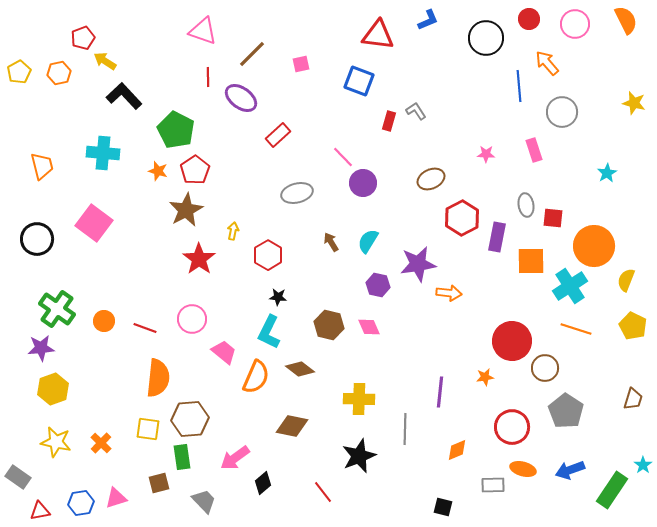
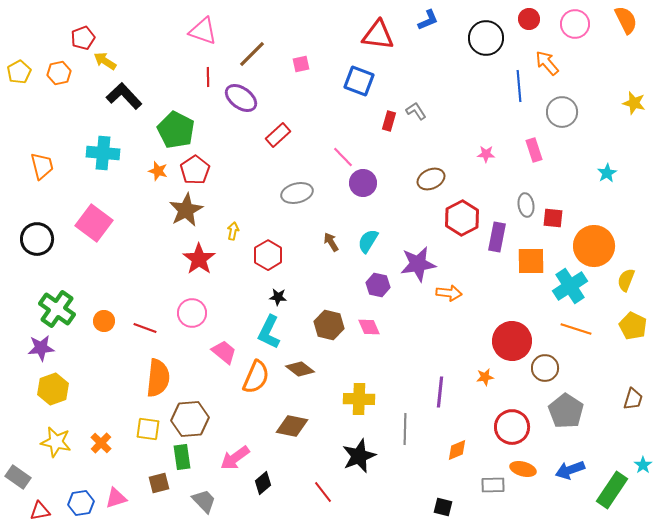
pink circle at (192, 319): moved 6 px up
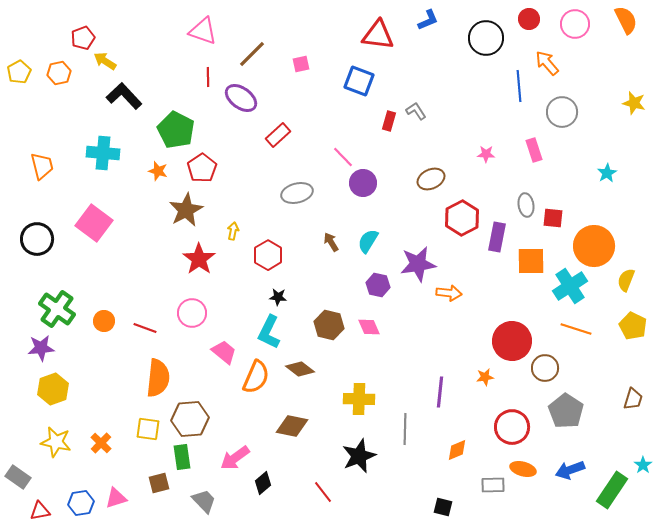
red pentagon at (195, 170): moved 7 px right, 2 px up
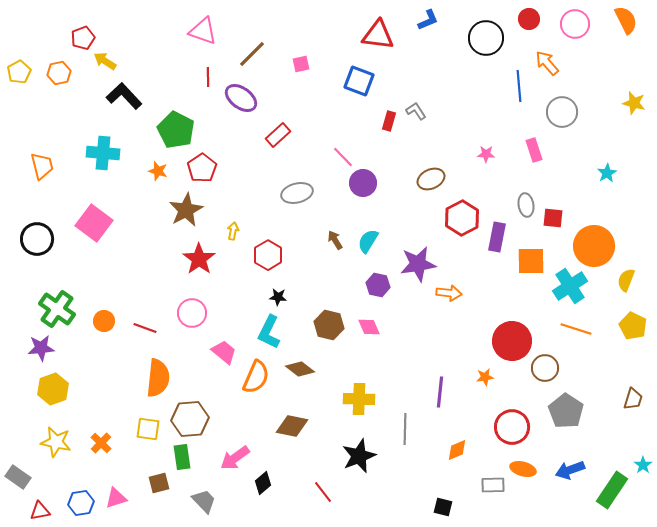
brown arrow at (331, 242): moved 4 px right, 2 px up
